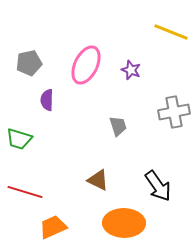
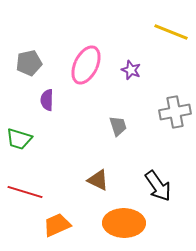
gray cross: moved 1 px right
orange trapezoid: moved 4 px right, 2 px up
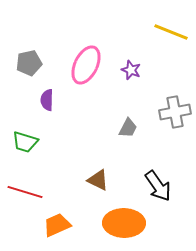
gray trapezoid: moved 10 px right, 2 px down; rotated 45 degrees clockwise
green trapezoid: moved 6 px right, 3 px down
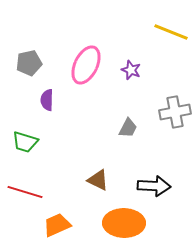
black arrow: moved 4 px left; rotated 52 degrees counterclockwise
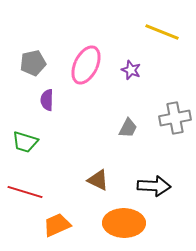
yellow line: moved 9 px left
gray pentagon: moved 4 px right
gray cross: moved 6 px down
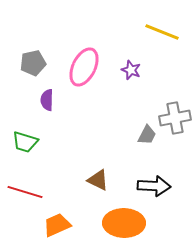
pink ellipse: moved 2 px left, 2 px down
gray trapezoid: moved 19 px right, 7 px down
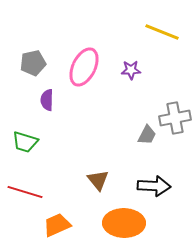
purple star: rotated 24 degrees counterclockwise
brown triangle: rotated 25 degrees clockwise
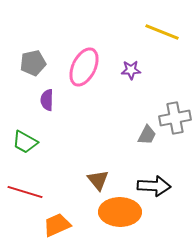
green trapezoid: rotated 12 degrees clockwise
orange ellipse: moved 4 px left, 11 px up
